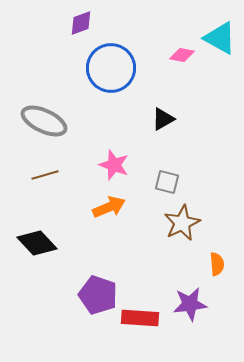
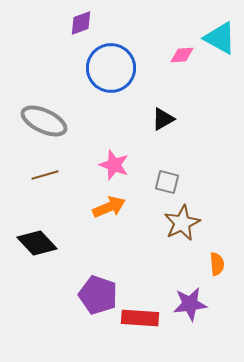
pink diamond: rotated 15 degrees counterclockwise
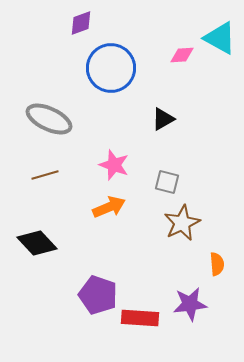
gray ellipse: moved 5 px right, 2 px up
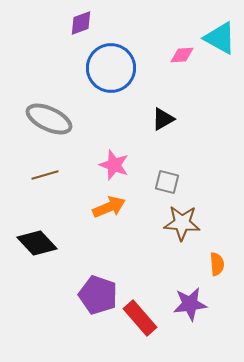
brown star: rotated 30 degrees clockwise
red rectangle: rotated 45 degrees clockwise
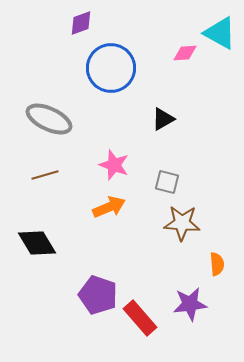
cyan triangle: moved 5 px up
pink diamond: moved 3 px right, 2 px up
black diamond: rotated 12 degrees clockwise
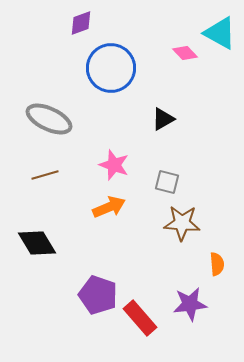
pink diamond: rotated 50 degrees clockwise
